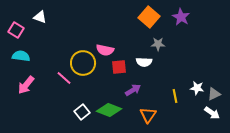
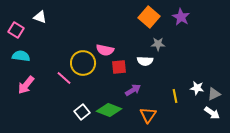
white semicircle: moved 1 px right, 1 px up
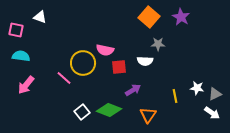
pink square: rotated 21 degrees counterclockwise
gray triangle: moved 1 px right
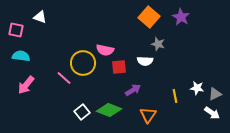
gray star: rotated 16 degrees clockwise
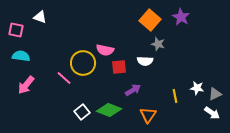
orange square: moved 1 px right, 3 px down
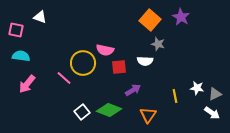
pink arrow: moved 1 px right, 1 px up
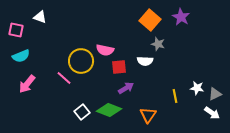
cyan semicircle: rotated 150 degrees clockwise
yellow circle: moved 2 px left, 2 px up
purple arrow: moved 7 px left, 2 px up
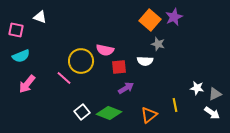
purple star: moved 7 px left; rotated 18 degrees clockwise
yellow line: moved 9 px down
green diamond: moved 3 px down
orange triangle: moved 1 px right; rotated 18 degrees clockwise
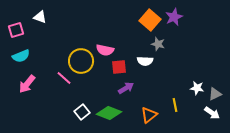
pink square: rotated 28 degrees counterclockwise
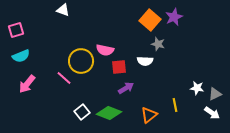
white triangle: moved 23 px right, 7 px up
